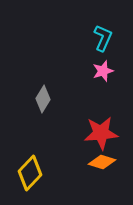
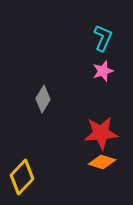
yellow diamond: moved 8 px left, 4 px down
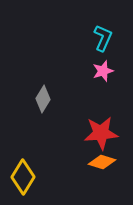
yellow diamond: moved 1 px right; rotated 12 degrees counterclockwise
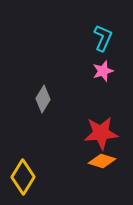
orange diamond: moved 1 px up
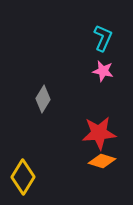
pink star: rotated 30 degrees clockwise
red star: moved 2 px left
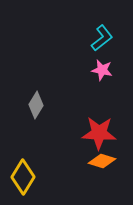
cyan L-shape: moved 1 px left; rotated 28 degrees clockwise
pink star: moved 1 px left, 1 px up
gray diamond: moved 7 px left, 6 px down
red star: rotated 8 degrees clockwise
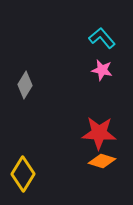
cyan L-shape: rotated 92 degrees counterclockwise
gray diamond: moved 11 px left, 20 px up
yellow diamond: moved 3 px up
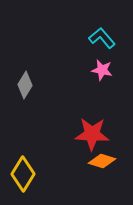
red star: moved 7 px left, 1 px down
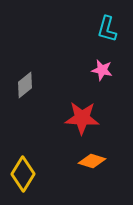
cyan L-shape: moved 5 px right, 9 px up; rotated 124 degrees counterclockwise
gray diamond: rotated 20 degrees clockwise
red star: moved 10 px left, 16 px up
orange diamond: moved 10 px left
